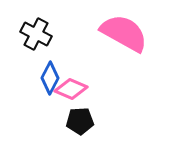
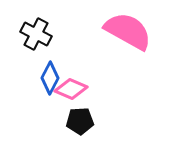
pink semicircle: moved 4 px right, 2 px up
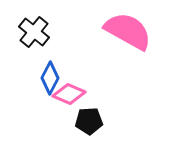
black cross: moved 2 px left, 2 px up; rotated 12 degrees clockwise
pink diamond: moved 2 px left, 5 px down
black pentagon: moved 9 px right
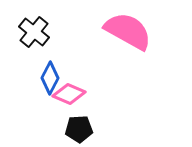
black pentagon: moved 10 px left, 8 px down
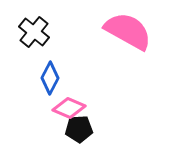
pink diamond: moved 14 px down
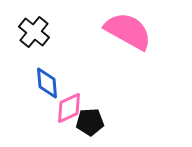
blue diamond: moved 3 px left, 5 px down; rotated 32 degrees counterclockwise
pink diamond: rotated 48 degrees counterclockwise
black pentagon: moved 11 px right, 7 px up
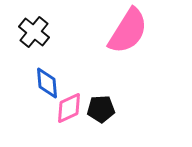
pink semicircle: rotated 93 degrees clockwise
black pentagon: moved 11 px right, 13 px up
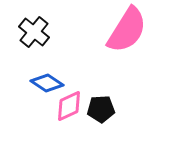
pink semicircle: moved 1 px left, 1 px up
blue diamond: rotated 52 degrees counterclockwise
pink diamond: moved 2 px up
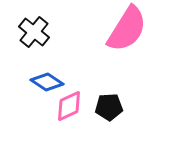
pink semicircle: moved 1 px up
blue diamond: moved 1 px up
black pentagon: moved 8 px right, 2 px up
